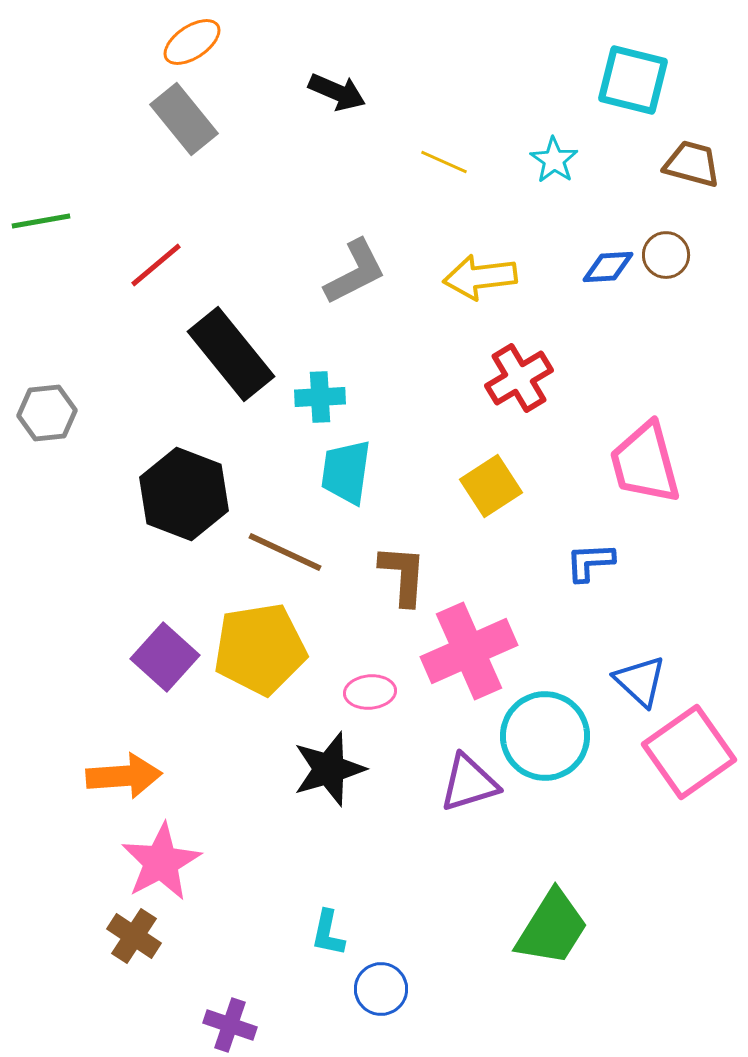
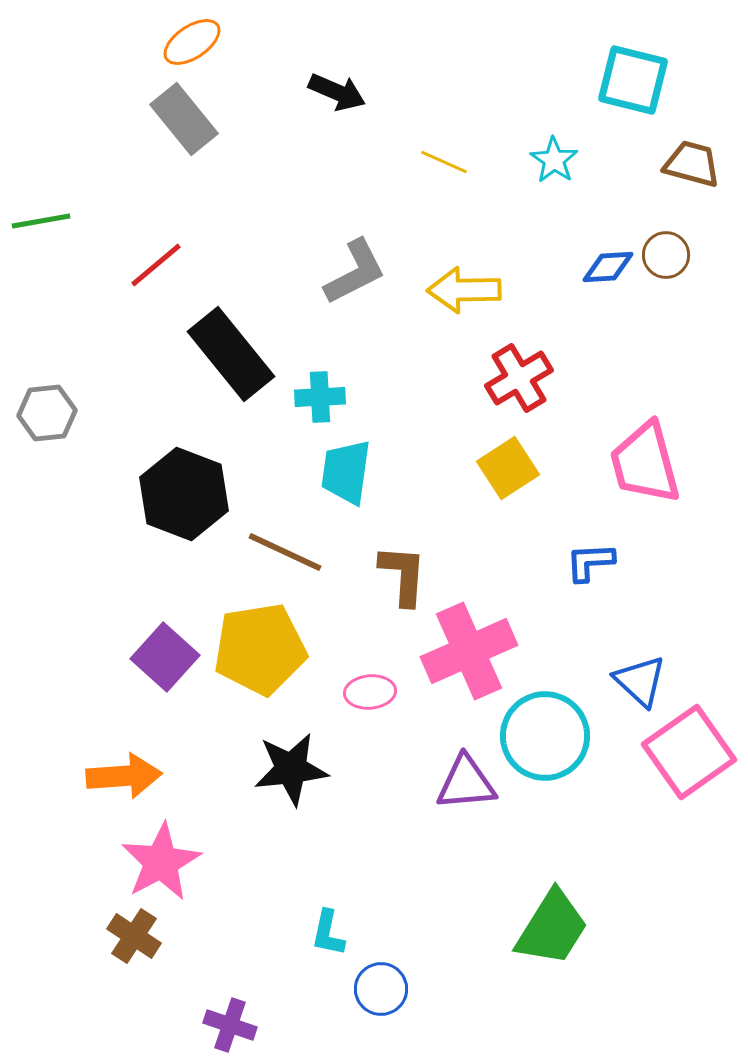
yellow arrow: moved 16 px left, 13 px down; rotated 6 degrees clockwise
yellow square: moved 17 px right, 18 px up
black star: moved 38 px left; rotated 10 degrees clockwise
purple triangle: moved 3 px left; rotated 12 degrees clockwise
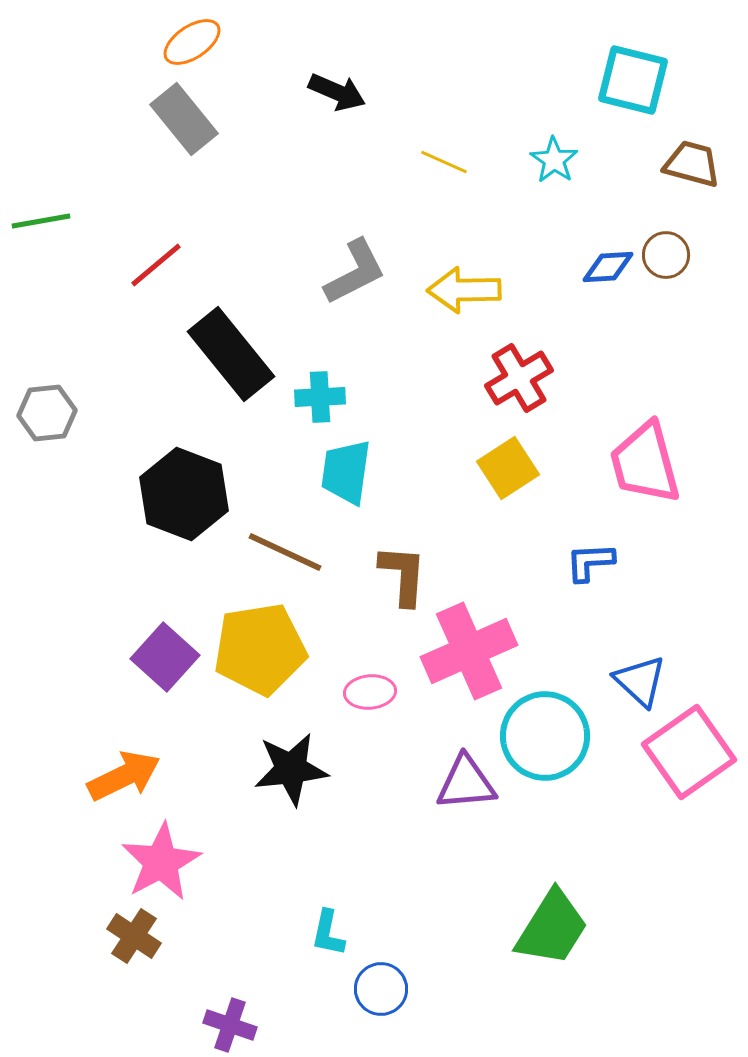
orange arrow: rotated 22 degrees counterclockwise
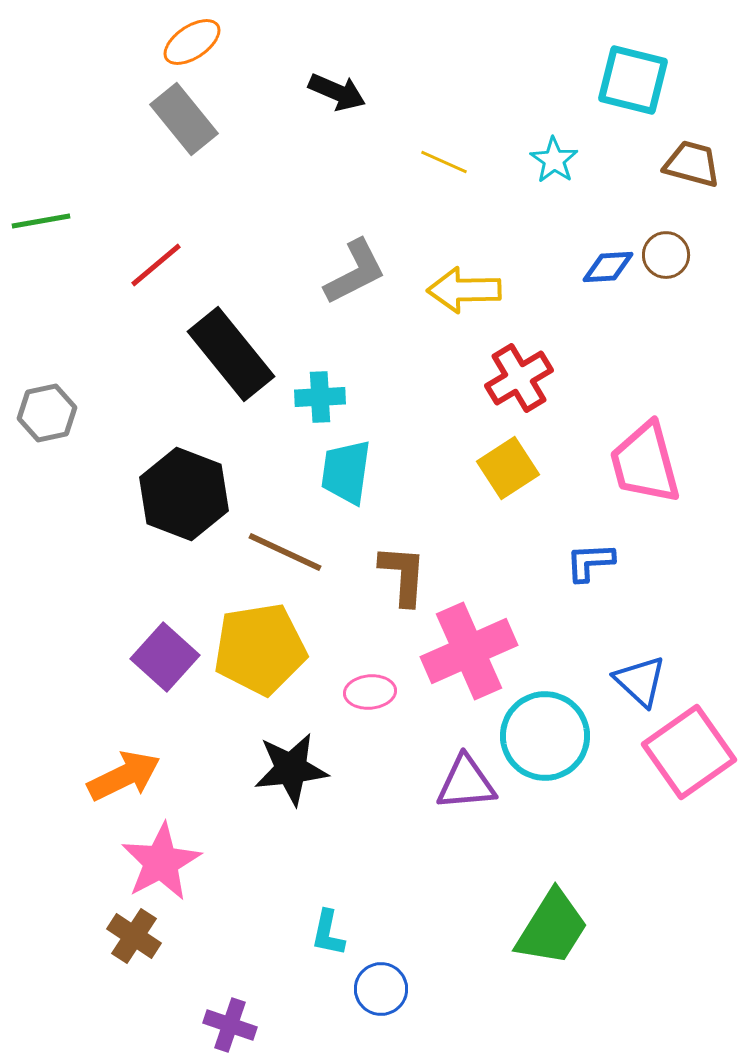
gray hexagon: rotated 6 degrees counterclockwise
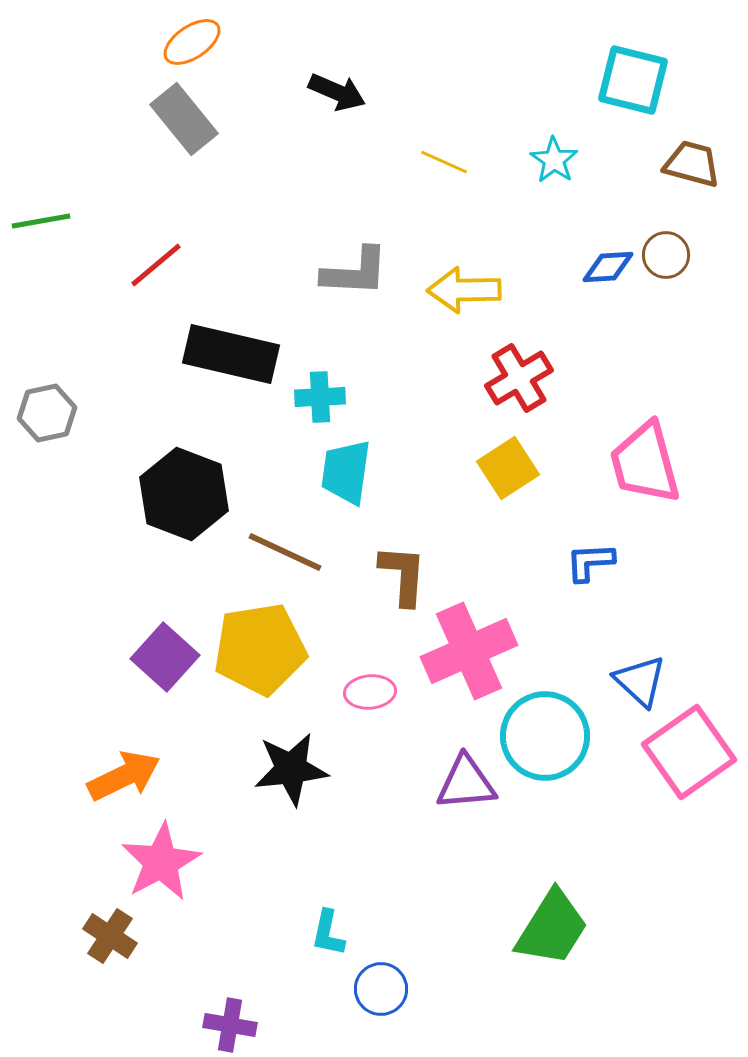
gray L-shape: rotated 30 degrees clockwise
black rectangle: rotated 38 degrees counterclockwise
brown cross: moved 24 px left
purple cross: rotated 9 degrees counterclockwise
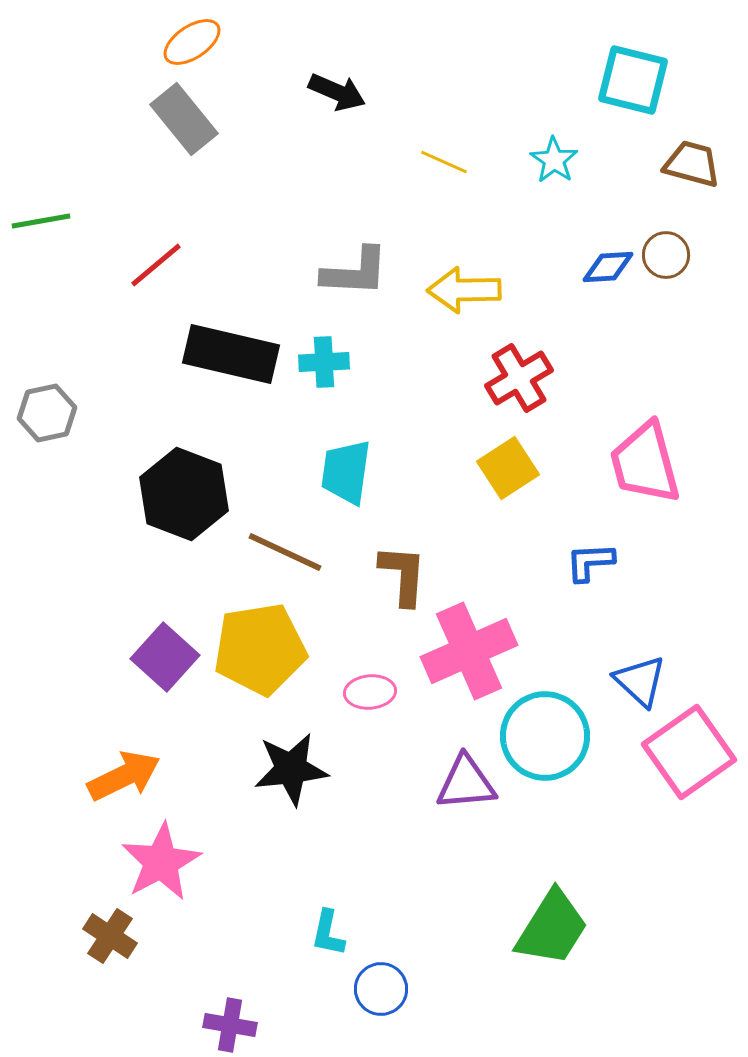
cyan cross: moved 4 px right, 35 px up
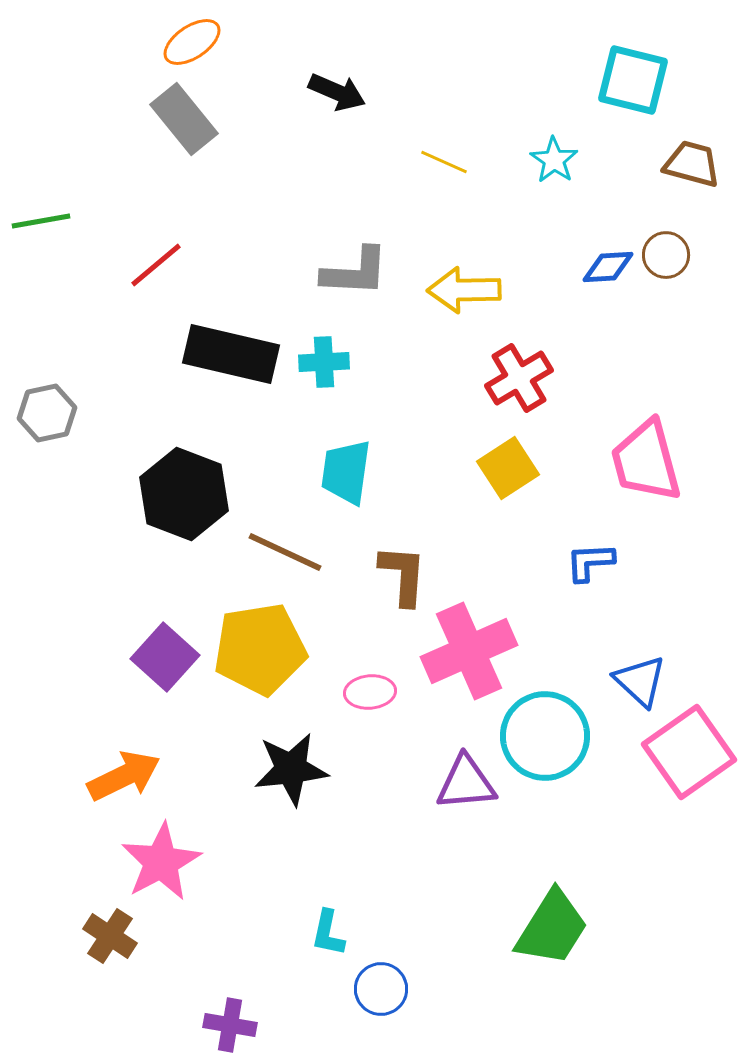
pink trapezoid: moved 1 px right, 2 px up
